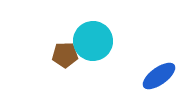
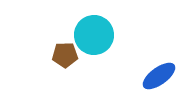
cyan circle: moved 1 px right, 6 px up
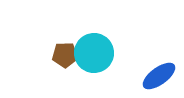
cyan circle: moved 18 px down
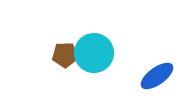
blue ellipse: moved 2 px left
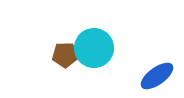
cyan circle: moved 5 px up
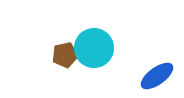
brown pentagon: rotated 10 degrees counterclockwise
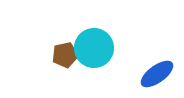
blue ellipse: moved 2 px up
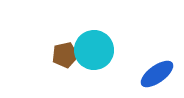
cyan circle: moved 2 px down
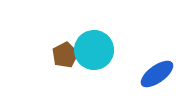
brown pentagon: rotated 15 degrees counterclockwise
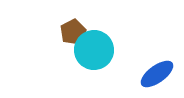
brown pentagon: moved 8 px right, 23 px up
